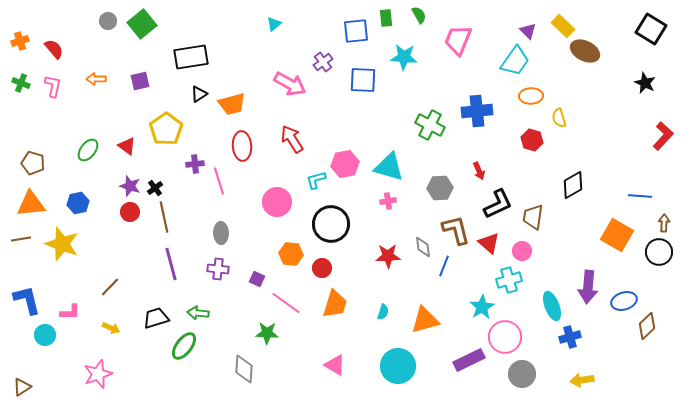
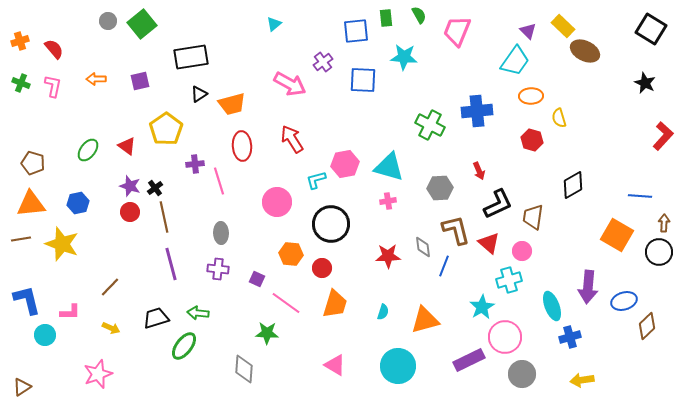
pink trapezoid at (458, 40): moved 1 px left, 9 px up
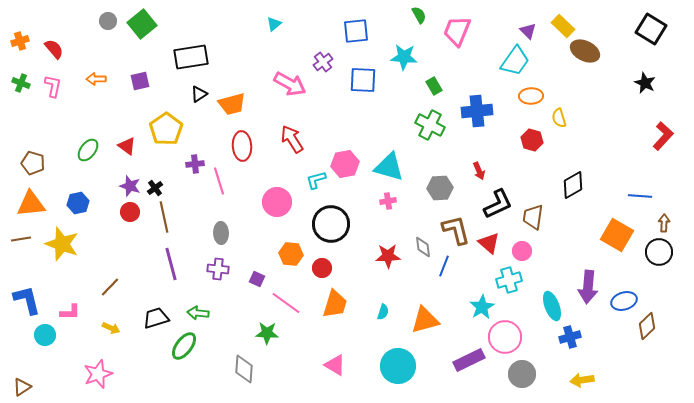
green rectangle at (386, 18): moved 48 px right, 68 px down; rotated 24 degrees counterclockwise
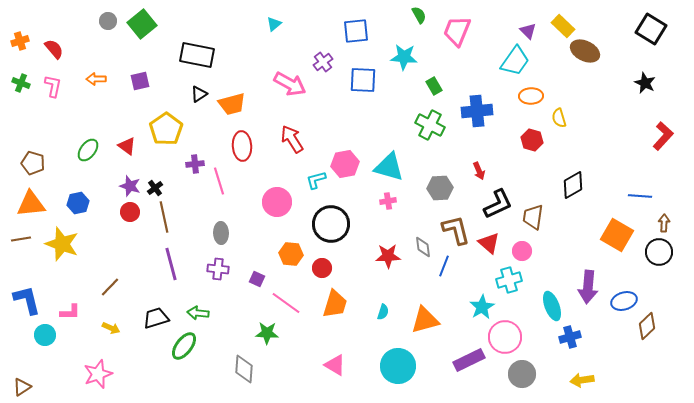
black rectangle at (191, 57): moved 6 px right, 2 px up; rotated 20 degrees clockwise
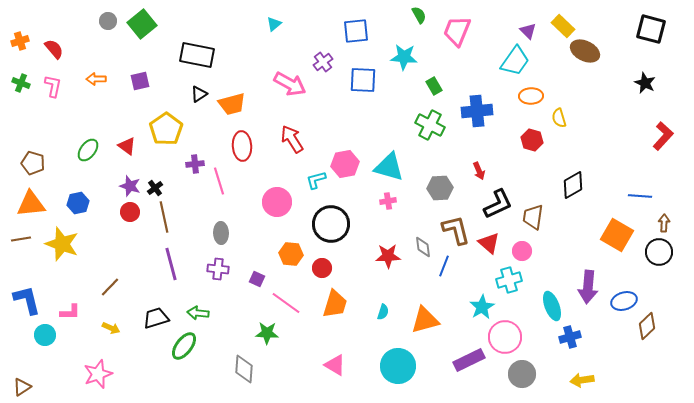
black square at (651, 29): rotated 16 degrees counterclockwise
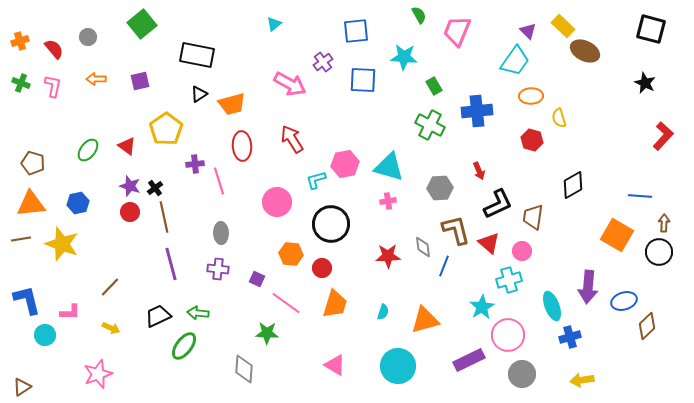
gray circle at (108, 21): moved 20 px left, 16 px down
black trapezoid at (156, 318): moved 2 px right, 2 px up; rotated 8 degrees counterclockwise
pink circle at (505, 337): moved 3 px right, 2 px up
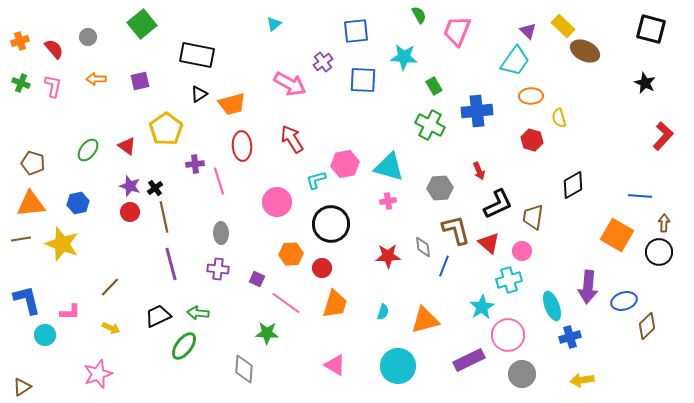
orange hexagon at (291, 254): rotated 10 degrees counterclockwise
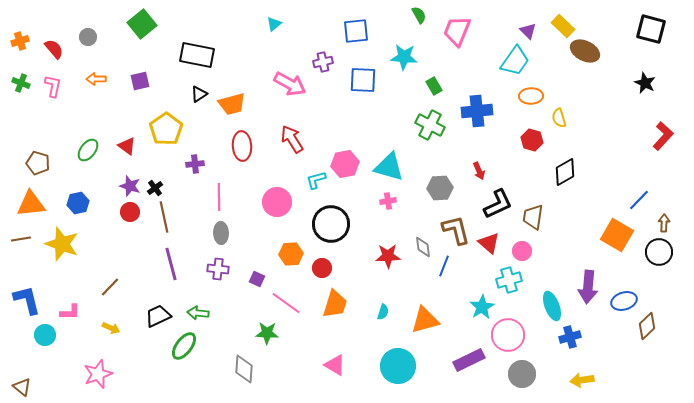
purple cross at (323, 62): rotated 24 degrees clockwise
brown pentagon at (33, 163): moved 5 px right
pink line at (219, 181): moved 16 px down; rotated 16 degrees clockwise
black diamond at (573, 185): moved 8 px left, 13 px up
blue line at (640, 196): moved 1 px left, 4 px down; rotated 50 degrees counterclockwise
brown triangle at (22, 387): rotated 48 degrees counterclockwise
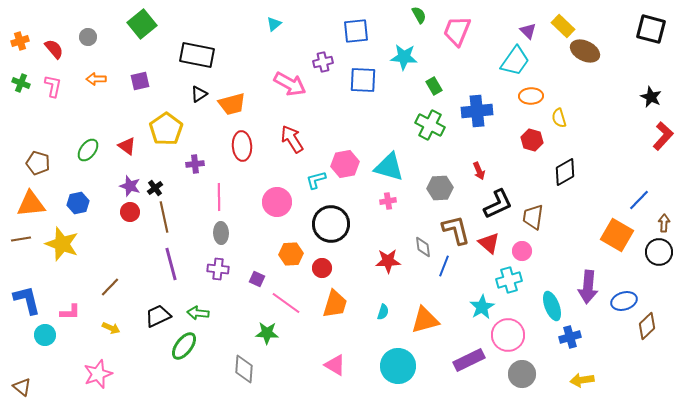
black star at (645, 83): moved 6 px right, 14 px down
red star at (388, 256): moved 5 px down
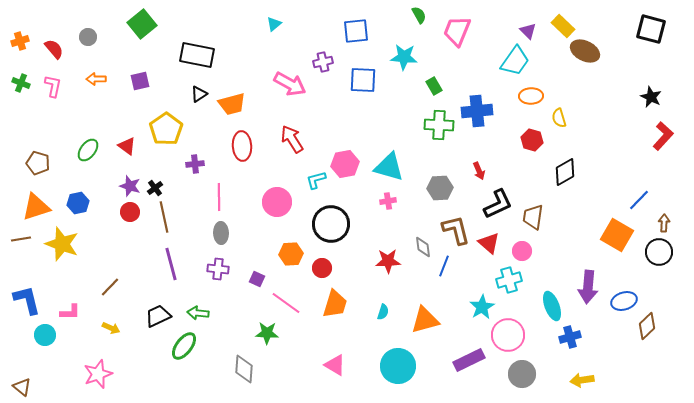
green cross at (430, 125): moved 9 px right; rotated 24 degrees counterclockwise
orange triangle at (31, 204): moved 5 px right, 3 px down; rotated 12 degrees counterclockwise
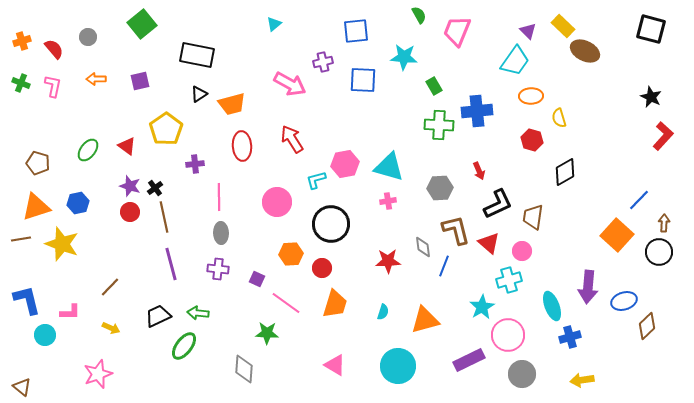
orange cross at (20, 41): moved 2 px right
orange square at (617, 235): rotated 12 degrees clockwise
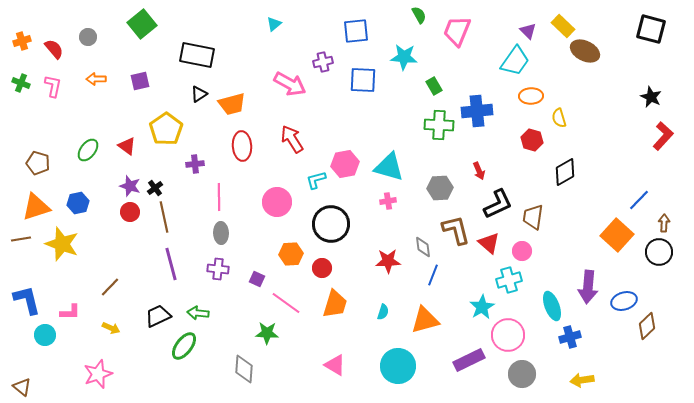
blue line at (444, 266): moved 11 px left, 9 px down
